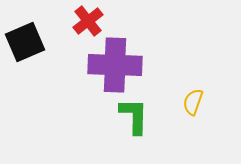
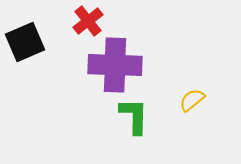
yellow semicircle: moved 1 px left, 2 px up; rotated 32 degrees clockwise
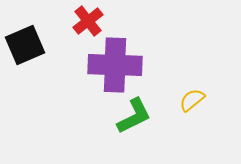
black square: moved 3 px down
green L-shape: rotated 63 degrees clockwise
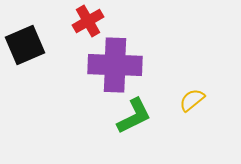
red cross: rotated 8 degrees clockwise
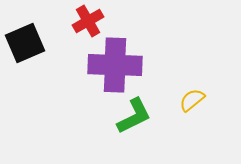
black square: moved 2 px up
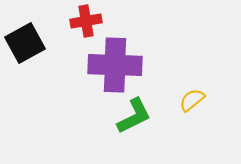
red cross: moved 2 px left; rotated 20 degrees clockwise
black square: rotated 6 degrees counterclockwise
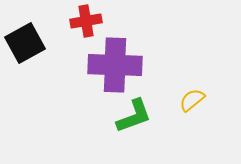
green L-shape: rotated 6 degrees clockwise
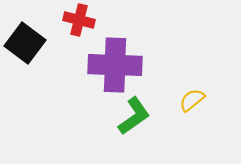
red cross: moved 7 px left, 1 px up; rotated 24 degrees clockwise
black square: rotated 24 degrees counterclockwise
green L-shape: rotated 15 degrees counterclockwise
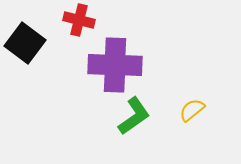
yellow semicircle: moved 10 px down
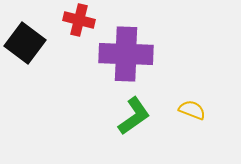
purple cross: moved 11 px right, 11 px up
yellow semicircle: rotated 60 degrees clockwise
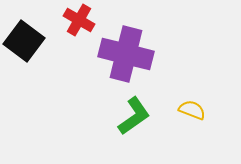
red cross: rotated 16 degrees clockwise
black square: moved 1 px left, 2 px up
purple cross: rotated 12 degrees clockwise
